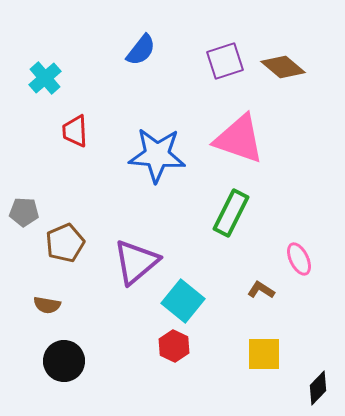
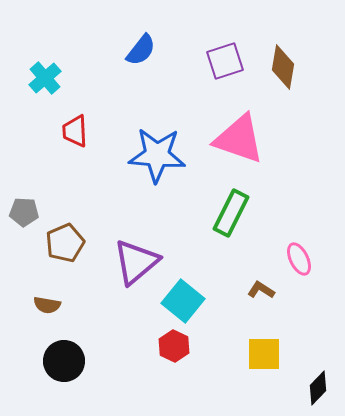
brown diamond: rotated 60 degrees clockwise
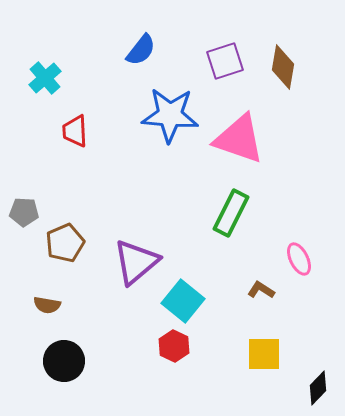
blue star: moved 13 px right, 40 px up
